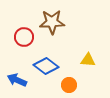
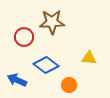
yellow triangle: moved 1 px right, 2 px up
blue diamond: moved 1 px up
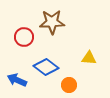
blue diamond: moved 2 px down
